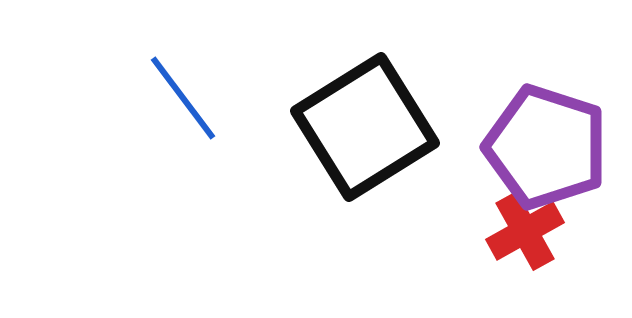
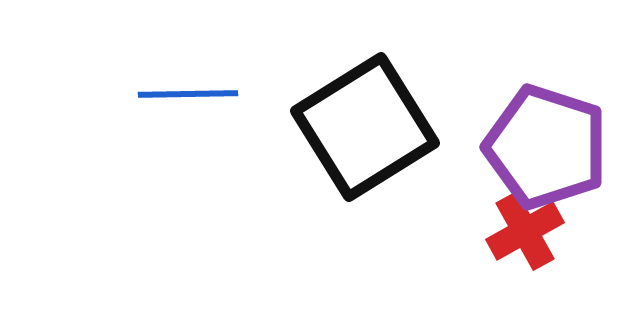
blue line: moved 5 px right, 4 px up; rotated 54 degrees counterclockwise
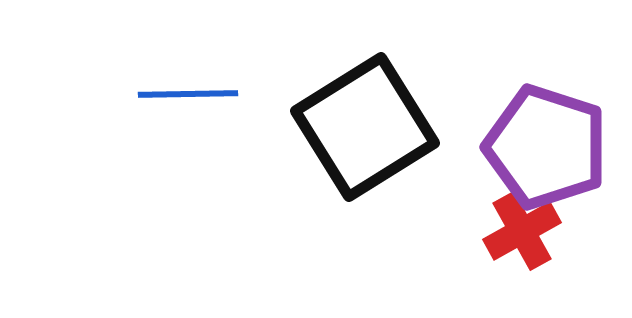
red cross: moved 3 px left
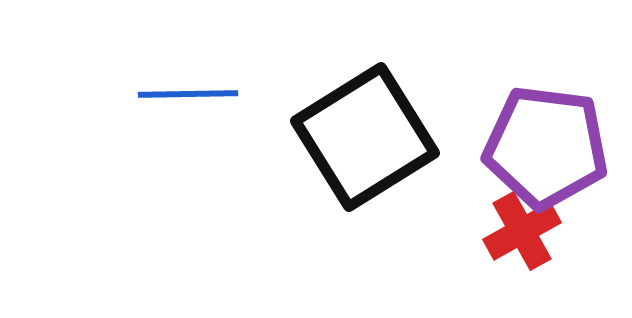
black square: moved 10 px down
purple pentagon: rotated 11 degrees counterclockwise
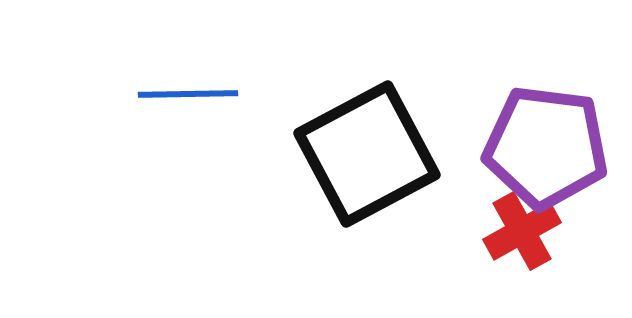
black square: moved 2 px right, 17 px down; rotated 4 degrees clockwise
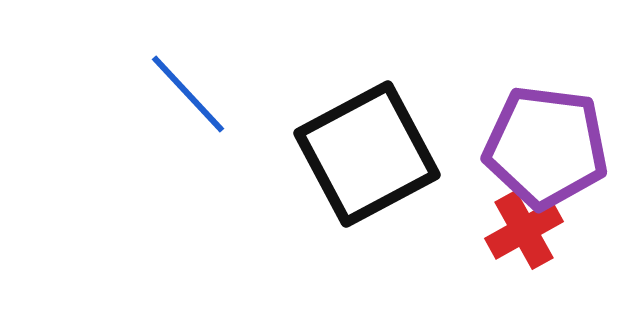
blue line: rotated 48 degrees clockwise
red cross: moved 2 px right, 1 px up
